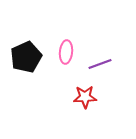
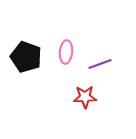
black pentagon: rotated 28 degrees counterclockwise
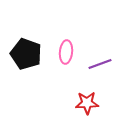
black pentagon: moved 3 px up
red star: moved 2 px right, 6 px down
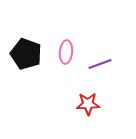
red star: moved 1 px right, 1 px down
